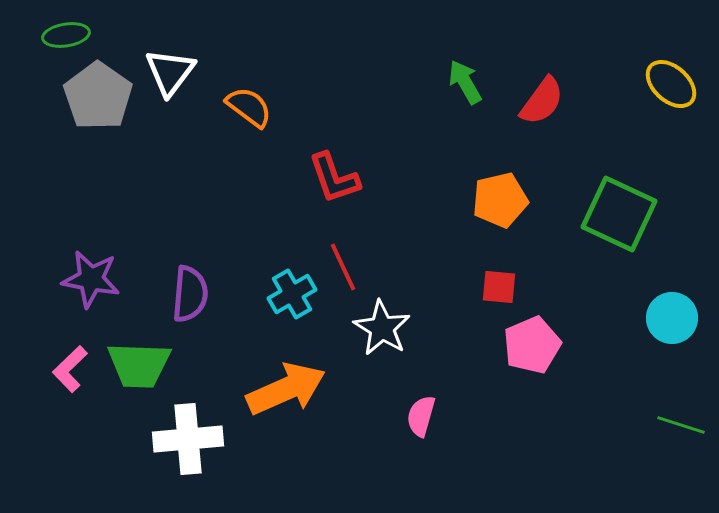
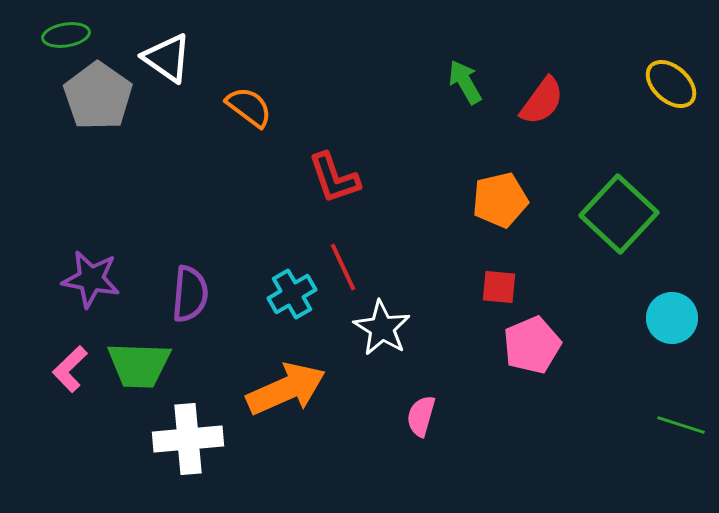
white triangle: moved 3 px left, 14 px up; rotated 32 degrees counterclockwise
green square: rotated 18 degrees clockwise
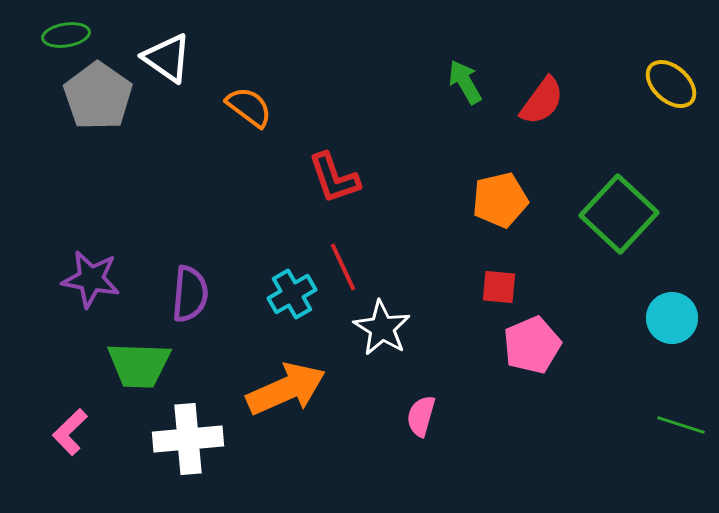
pink L-shape: moved 63 px down
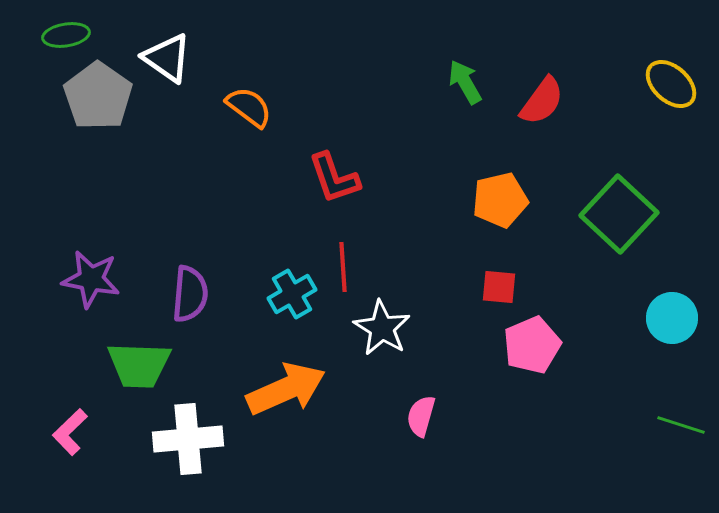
red line: rotated 21 degrees clockwise
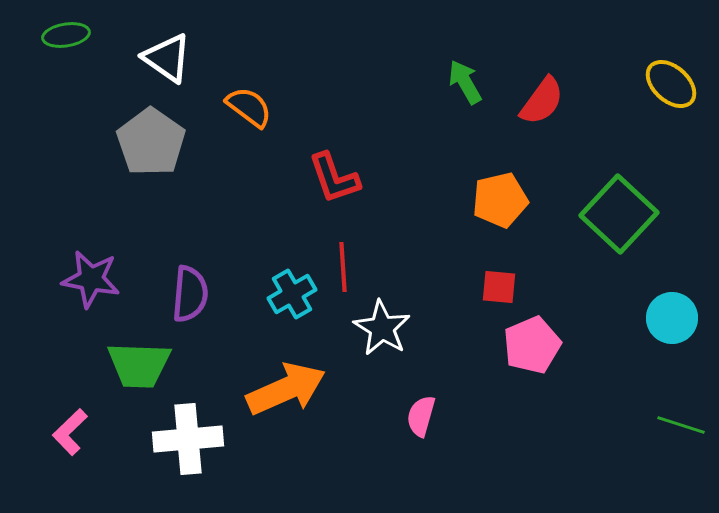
gray pentagon: moved 53 px right, 46 px down
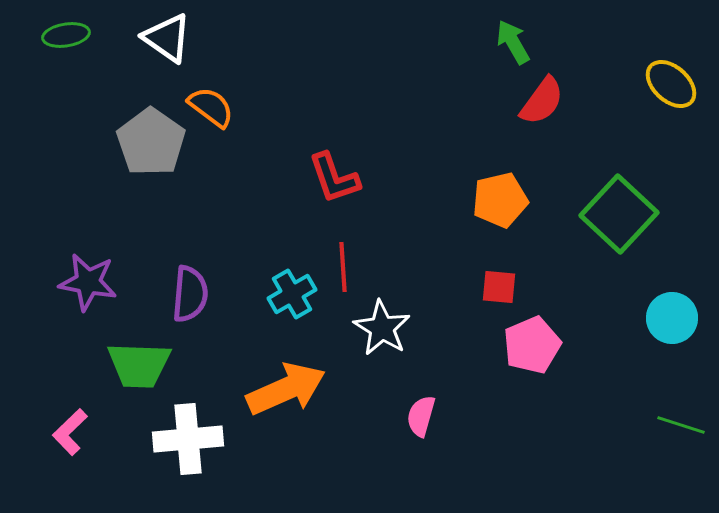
white triangle: moved 20 px up
green arrow: moved 48 px right, 40 px up
orange semicircle: moved 38 px left
purple star: moved 3 px left, 3 px down
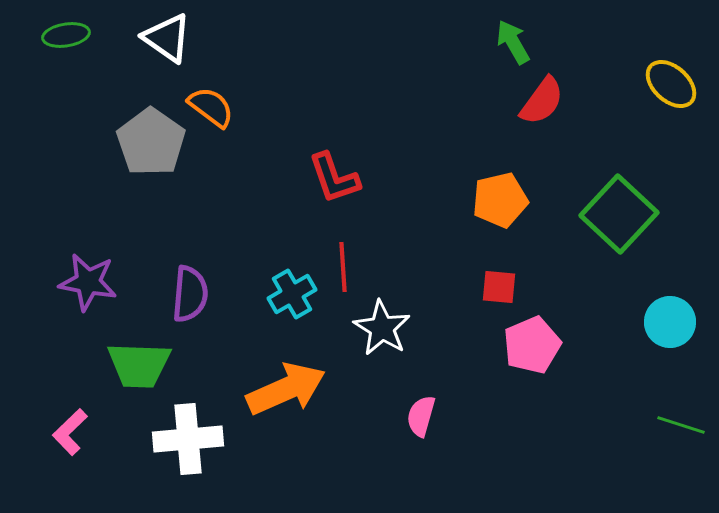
cyan circle: moved 2 px left, 4 px down
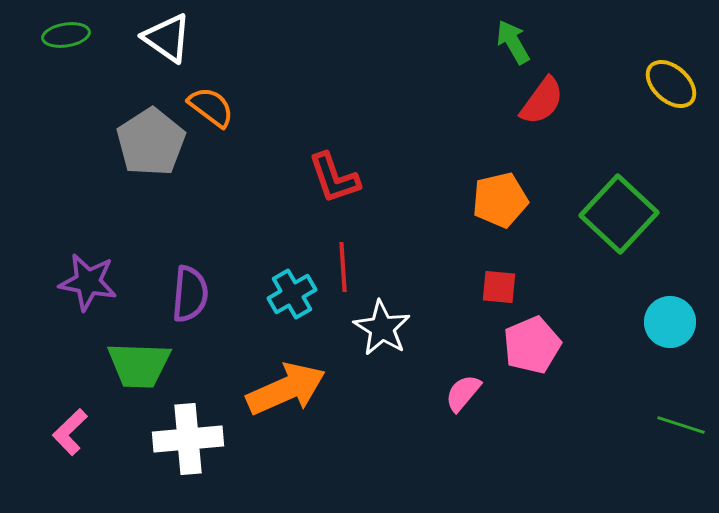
gray pentagon: rotated 4 degrees clockwise
pink semicircle: moved 42 px right, 23 px up; rotated 24 degrees clockwise
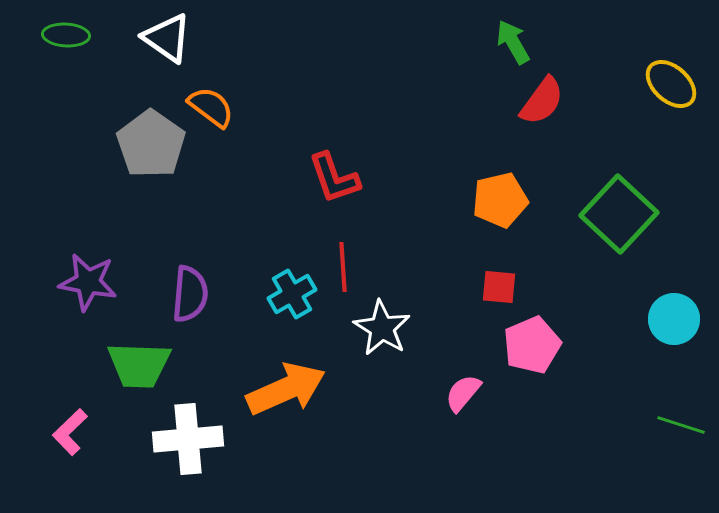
green ellipse: rotated 12 degrees clockwise
gray pentagon: moved 2 px down; rotated 4 degrees counterclockwise
cyan circle: moved 4 px right, 3 px up
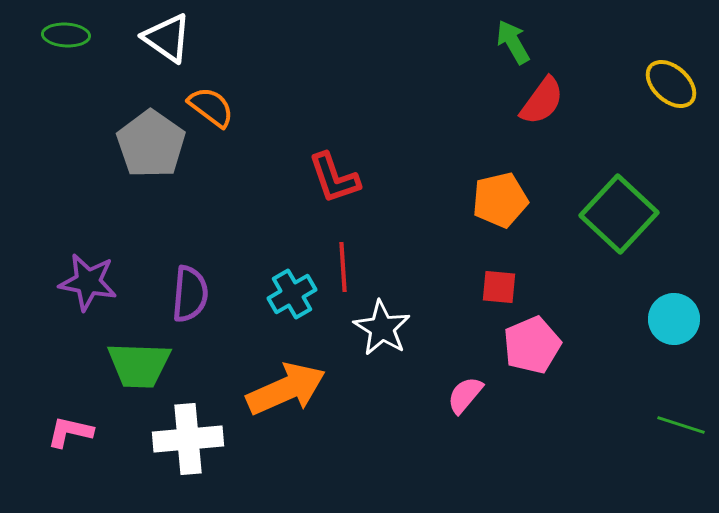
pink semicircle: moved 2 px right, 2 px down
pink L-shape: rotated 57 degrees clockwise
